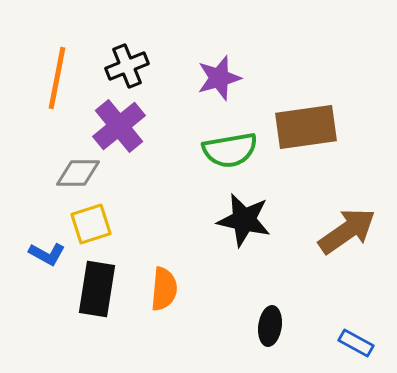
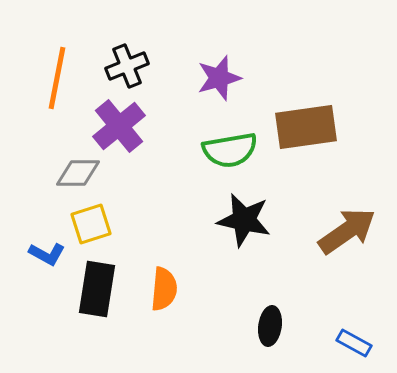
blue rectangle: moved 2 px left
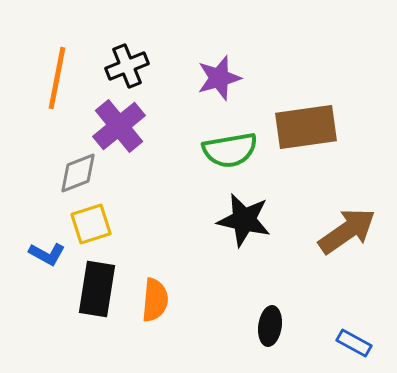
gray diamond: rotated 21 degrees counterclockwise
orange semicircle: moved 9 px left, 11 px down
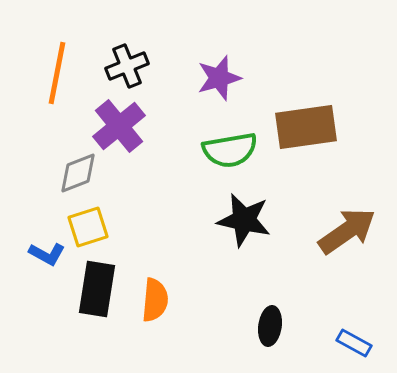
orange line: moved 5 px up
yellow square: moved 3 px left, 3 px down
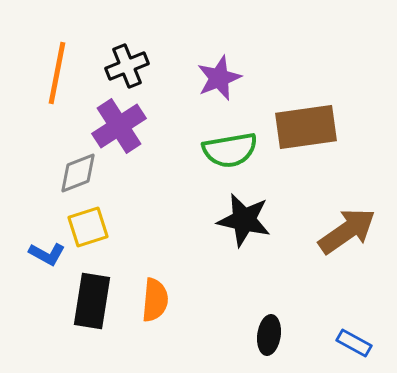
purple star: rotated 6 degrees counterclockwise
purple cross: rotated 6 degrees clockwise
black rectangle: moved 5 px left, 12 px down
black ellipse: moved 1 px left, 9 px down
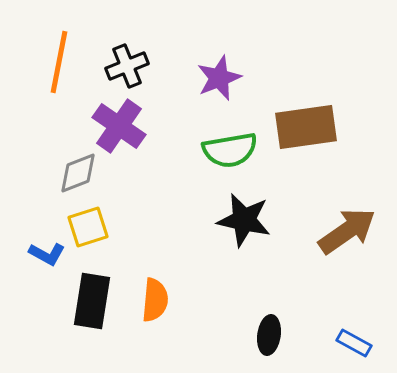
orange line: moved 2 px right, 11 px up
purple cross: rotated 22 degrees counterclockwise
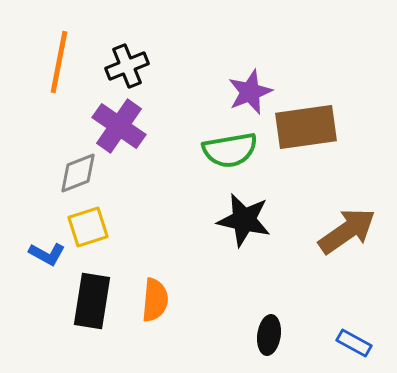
purple star: moved 31 px right, 14 px down
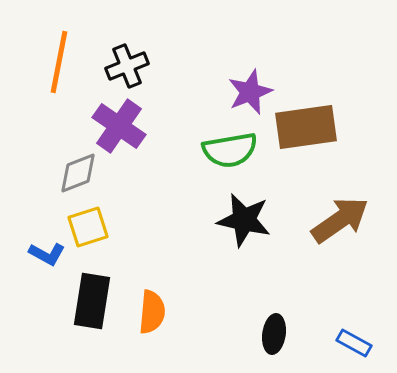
brown arrow: moved 7 px left, 11 px up
orange semicircle: moved 3 px left, 12 px down
black ellipse: moved 5 px right, 1 px up
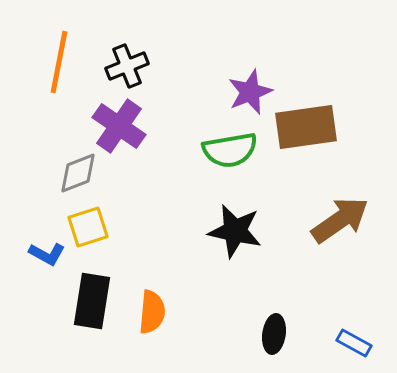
black star: moved 9 px left, 11 px down
